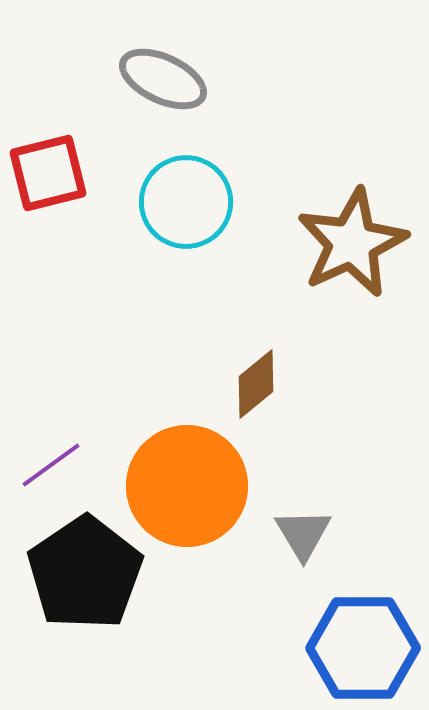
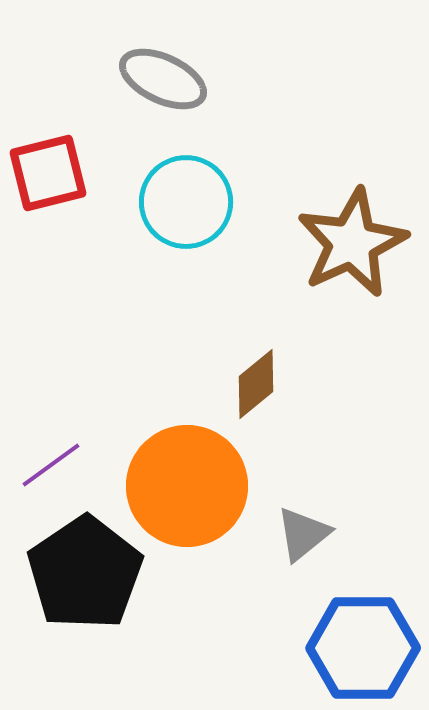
gray triangle: rotated 22 degrees clockwise
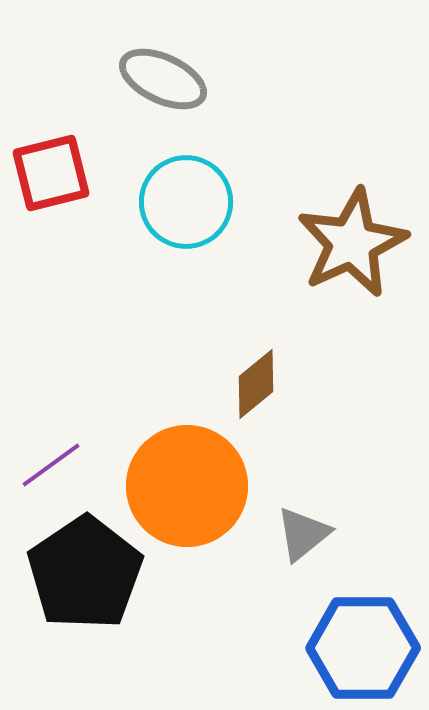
red square: moved 3 px right
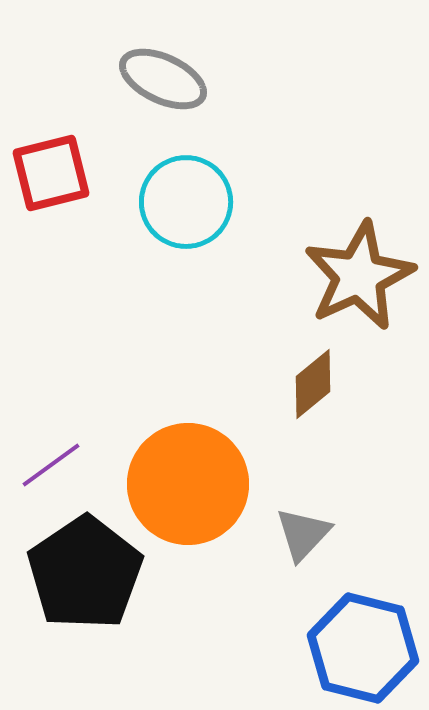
brown star: moved 7 px right, 33 px down
brown diamond: moved 57 px right
orange circle: moved 1 px right, 2 px up
gray triangle: rotated 8 degrees counterclockwise
blue hexagon: rotated 14 degrees clockwise
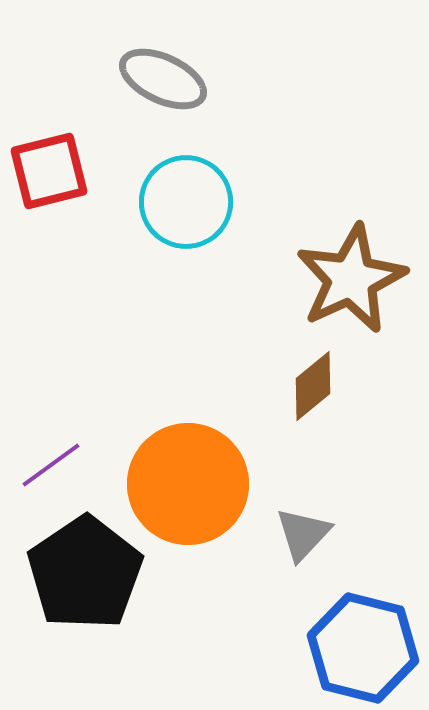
red square: moved 2 px left, 2 px up
brown star: moved 8 px left, 3 px down
brown diamond: moved 2 px down
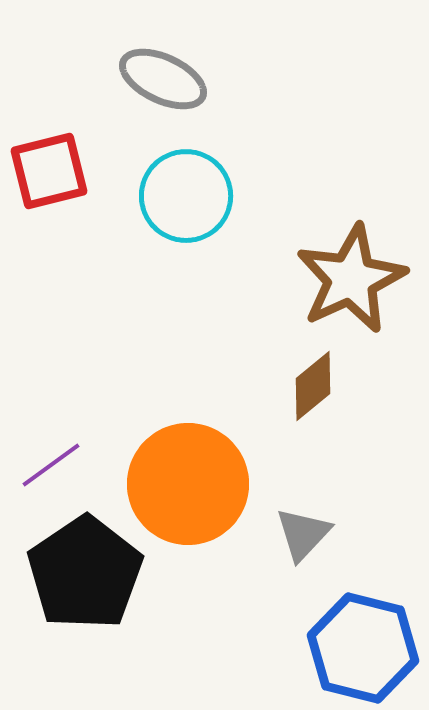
cyan circle: moved 6 px up
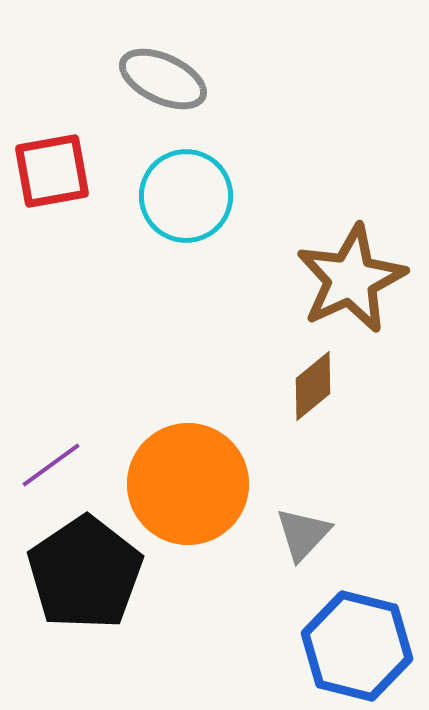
red square: moved 3 px right; rotated 4 degrees clockwise
blue hexagon: moved 6 px left, 2 px up
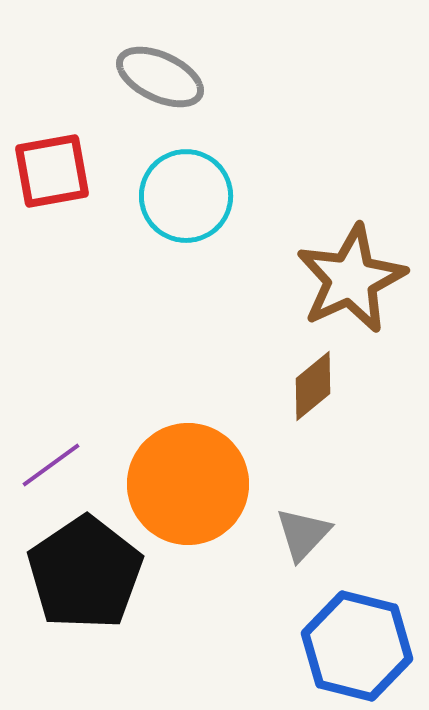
gray ellipse: moved 3 px left, 2 px up
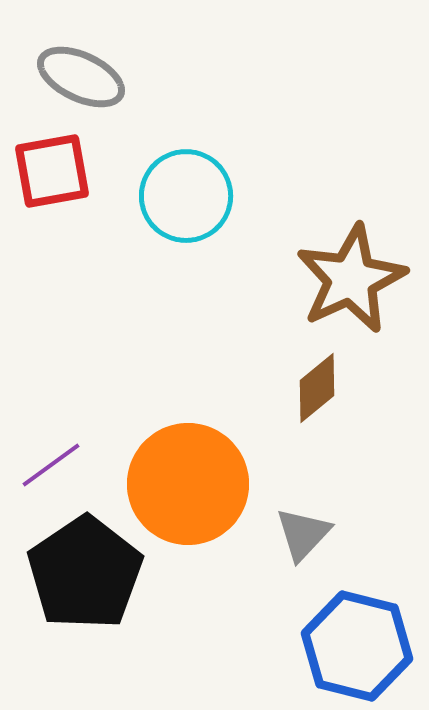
gray ellipse: moved 79 px left
brown diamond: moved 4 px right, 2 px down
